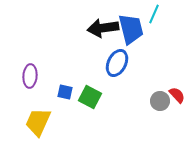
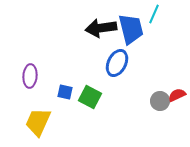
black arrow: moved 2 px left
red semicircle: rotated 72 degrees counterclockwise
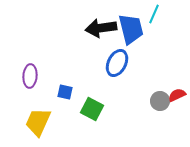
green square: moved 2 px right, 12 px down
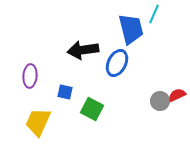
black arrow: moved 18 px left, 22 px down
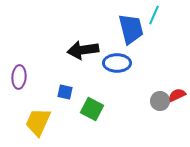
cyan line: moved 1 px down
blue ellipse: rotated 64 degrees clockwise
purple ellipse: moved 11 px left, 1 px down
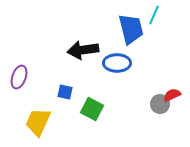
purple ellipse: rotated 15 degrees clockwise
red semicircle: moved 5 px left
gray circle: moved 3 px down
